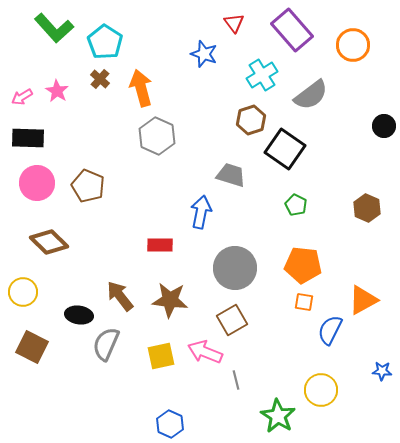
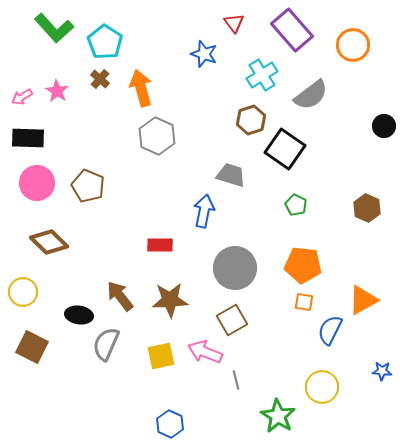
blue arrow at (201, 212): moved 3 px right, 1 px up
brown star at (170, 300): rotated 9 degrees counterclockwise
yellow circle at (321, 390): moved 1 px right, 3 px up
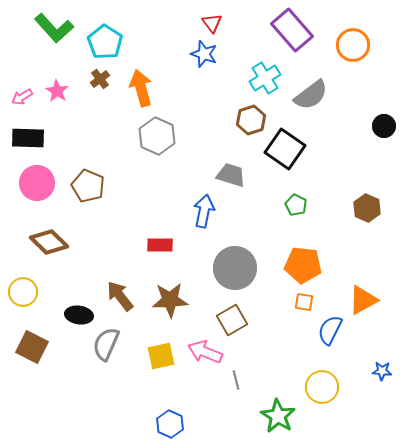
red triangle at (234, 23): moved 22 px left
cyan cross at (262, 75): moved 3 px right, 3 px down
brown cross at (100, 79): rotated 12 degrees clockwise
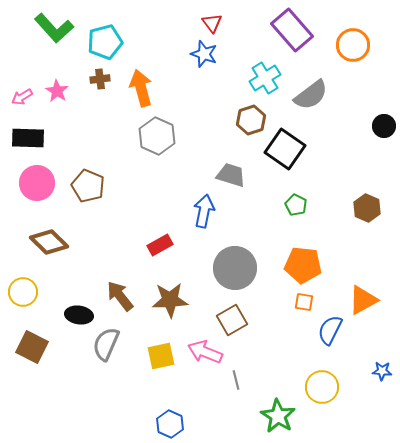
cyan pentagon at (105, 42): rotated 24 degrees clockwise
brown cross at (100, 79): rotated 30 degrees clockwise
red rectangle at (160, 245): rotated 30 degrees counterclockwise
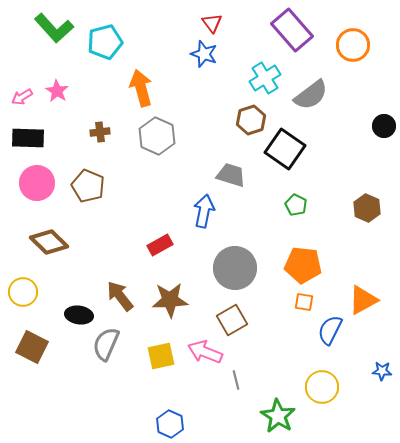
brown cross at (100, 79): moved 53 px down
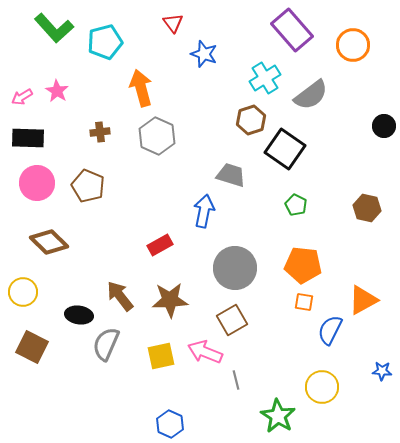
red triangle at (212, 23): moved 39 px left
brown hexagon at (367, 208): rotated 12 degrees counterclockwise
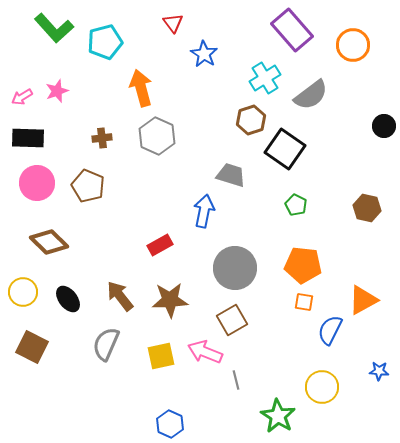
blue star at (204, 54): rotated 12 degrees clockwise
pink star at (57, 91): rotated 20 degrees clockwise
brown cross at (100, 132): moved 2 px right, 6 px down
black ellipse at (79, 315): moved 11 px left, 16 px up; rotated 44 degrees clockwise
blue star at (382, 371): moved 3 px left
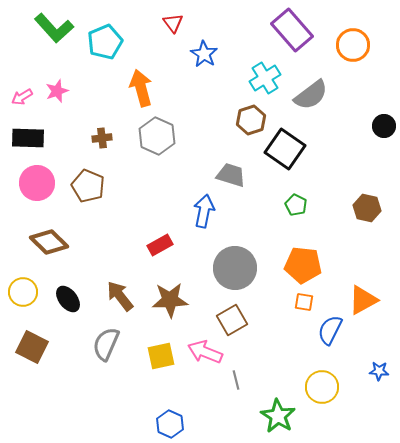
cyan pentagon at (105, 42): rotated 8 degrees counterclockwise
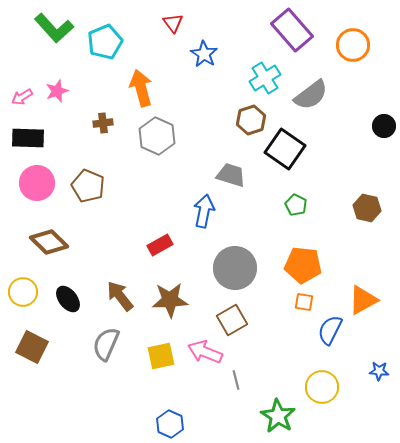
brown cross at (102, 138): moved 1 px right, 15 px up
